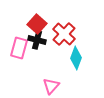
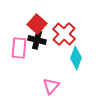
pink rectangle: rotated 10 degrees counterclockwise
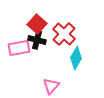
pink rectangle: rotated 75 degrees clockwise
cyan diamond: rotated 10 degrees clockwise
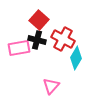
red square: moved 2 px right, 4 px up
red cross: moved 1 px left, 5 px down; rotated 15 degrees counterclockwise
